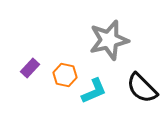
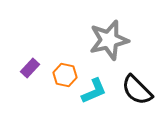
black semicircle: moved 5 px left, 2 px down
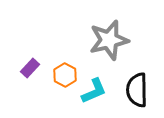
orange hexagon: rotated 15 degrees clockwise
black semicircle: rotated 44 degrees clockwise
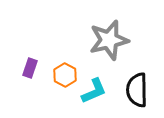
purple rectangle: rotated 24 degrees counterclockwise
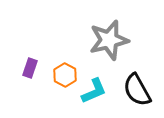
black semicircle: rotated 28 degrees counterclockwise
